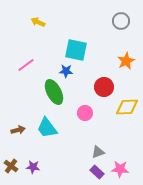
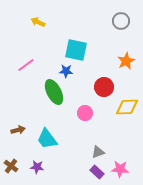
cyan trapezoid: moved 11 px down
purple star: moved 4 px right
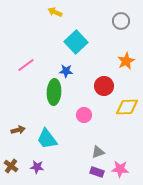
yellow arrow: moved 17 px right, 10 px up
cyan square: moved 8 px up; rotated 35 degrees clockwise
red circle: moved 1 px up
green ellipse: rotated 30 degrees clockwise
pink circle: moved 1 px left, 2 px down
purple rectangle: rotated 24 degrees counterclockwise
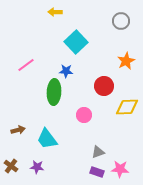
yellow arrow: rotated 24 degrees counterclockwise
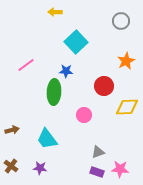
brown arrow: moved 6 px left
purple star: moved 3 px right, 1 px down
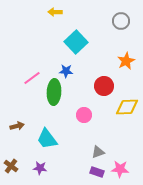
pink line: moved 6 px right, 13 px down
brown arrow: moved 5 px right, 4 px up
